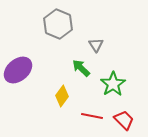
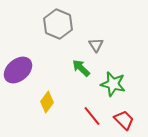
green star: rotated 25 degrees counterclockwise
yellow diamond: moved 15 px left, 6 px down
red line: rotated 40 degrees clockwise
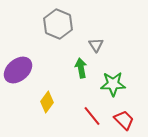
green arrow: rotated 36 degrees clockwise
green star: rotated 15 degrees counterclockwise
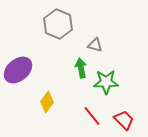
gray triangle: moved 1 px left; rotated 42 degrees counterclockwise
green star: moved 7 px left, 2 px up
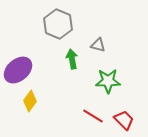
gray triangle: moved 3 px right
green arrow: moved 9 px left, 9 px up
green star: moved 2 px right, 1 px up
yellow diamond: moved 17 px left, 1 px up
red line: moved 1 px right; rotated 20 degrees counterclockwise
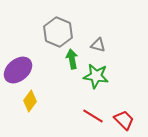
gray hexagon: moved 8 px down
green star: moved 12 px left, 5 px up; rotated 10 degrees clockwise
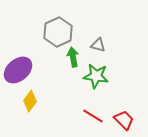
gray hexagon: rotated 12 degrees clockwise
green arrow: moved 1 px right, 2 px up
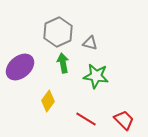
gray triangle: moved 8 px left, 2 px up
green arrow: moved 10 px left, 6 px down
purple ellipse: moved 2 px right, 3 px up
yellow diamond: moved 18 px right
red line: moved 7 px left, 3 px down
